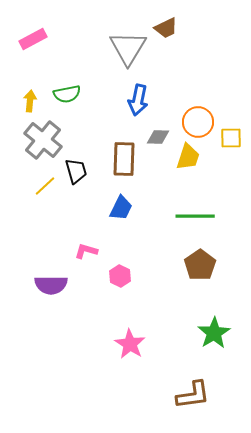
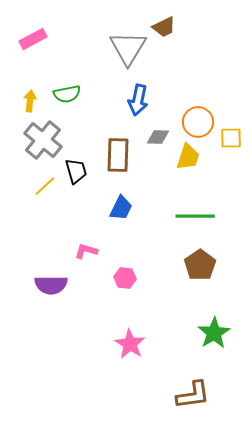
brown trapezoid: moved 2 px left, 1 px up
brown rectangle: moved 6 px left, 4 px up
pink hexagon: moved 5 px right, 2 px down; rotated 20 degrees counterclockwise
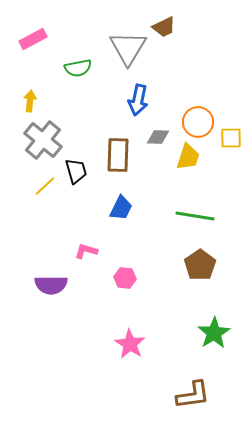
green semicircle: moved 11 px right, 26 px up
green line: rotated 9 degrees clockwise
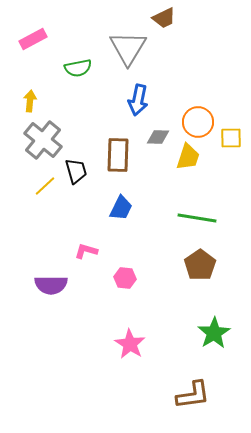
brown trapezoid: moved 9 px up
green line: moved 2 px right, 2 px down
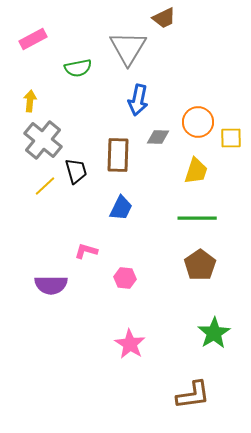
yellow trapezoid: moved 8 px right, 14 px down
green line: rotated 9 degrees counterclockwise
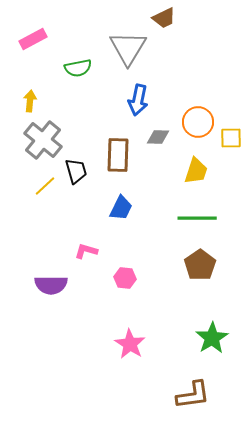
green star: moved 2 px left, 5 px down
